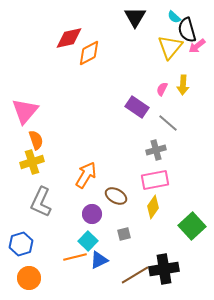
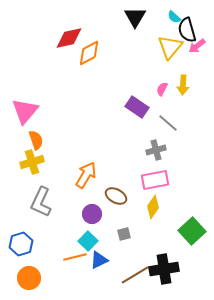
green square: moved 5 px down
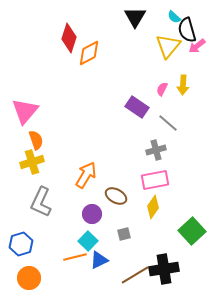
red diamond: rotated 60 degrees counterclockwise
yellow triangle: moved 2 px left, 1 px up
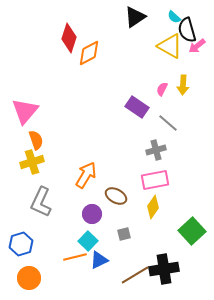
black triangle: rotated 25 degrees clockwise
yellow triangle: moved 2 px right; rotated 40 degrees counterclockwise
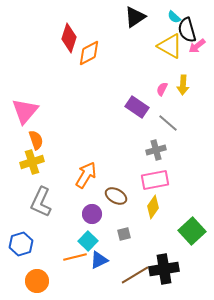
orange circle: moved 8 px right, 3 px down
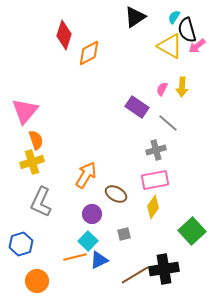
cyan semicircle: rotated 80 degrees clockwise
red diamond: moved 5 px left, 3 px up
yellow arrow: moved 1 px left, 2 px down
brown ellipse: moved 2 px up
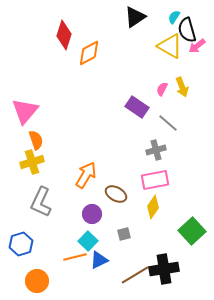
yellow arrow: rotated 24 degrees counterclockwise
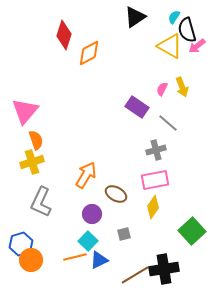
orange circle: moved 6 px left, 21 px up
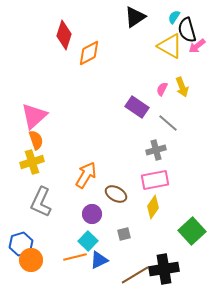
pink triangle: moved 9 px right, 5 px down; rotated 8 degrees clockwise
